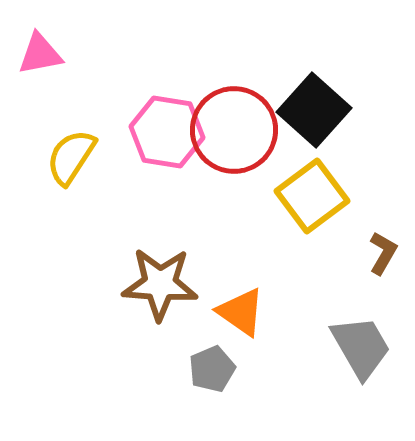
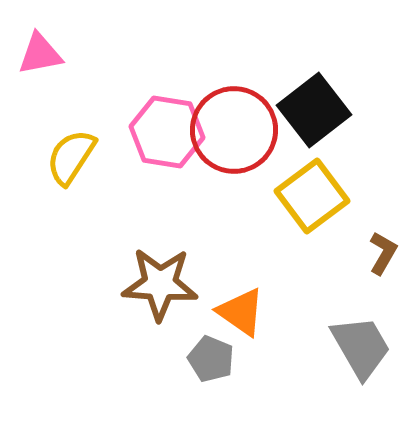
black square: rotated 10 degrees clockwise
gray pentagon: moved 1 px left, 10 px up; rotated 27 degrees counterclockwise
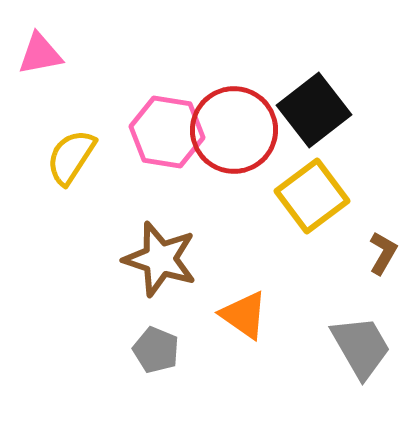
brown star: moved 25 px up; rotated 14 degrees clockwise
orange triangle: moved 3 px right, 3 px down
gray pentagon: moved 55 px left, 9 px up
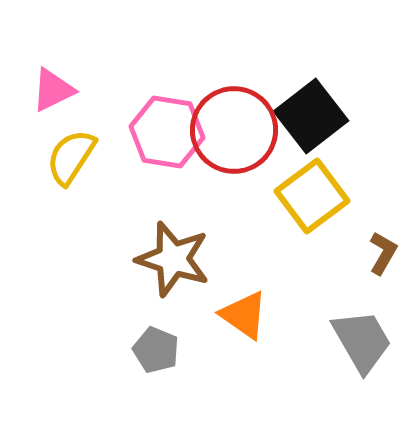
pink triangle: moved 13 px right, 36 px down; rotated 15 degrees counterclockwise
black square: moved 3 px left, 6 px down
brown star: moved 13 px right
gray trapezoid: moved 1 px right, 6 px up
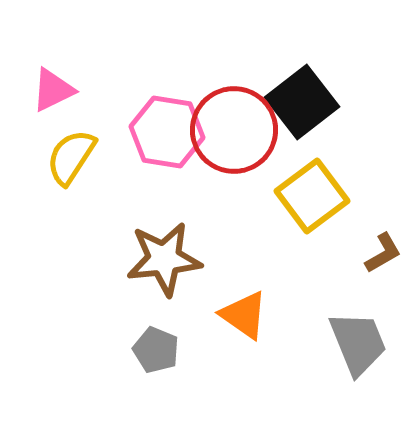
black square: moved 9 px left, 14 px up
brown L-shape: rotated 30 degrees clockwise
brown star: moved 9 px left; rotated 24 degrees counterclockwise
gray trapezoid: moved 4 px left, 2 px down; rotated 8 degrees clockwise
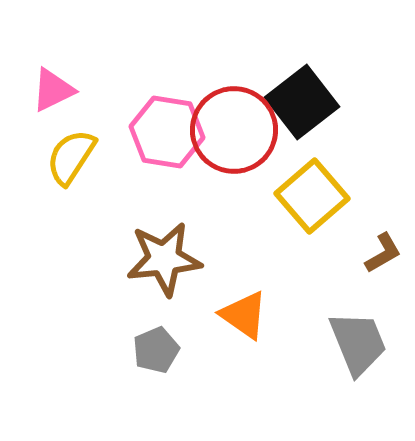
yellow square: rotated 4 degrees counterclockwise
gray pentagon: rotated 27 degrees clockwise
